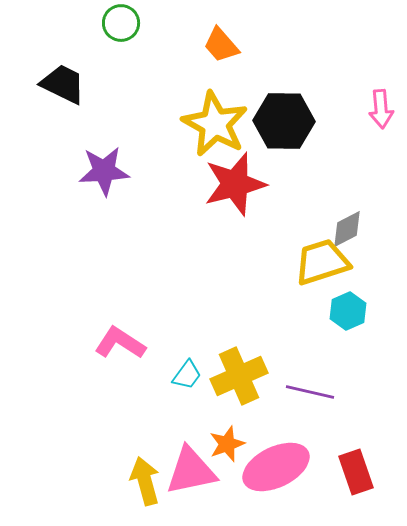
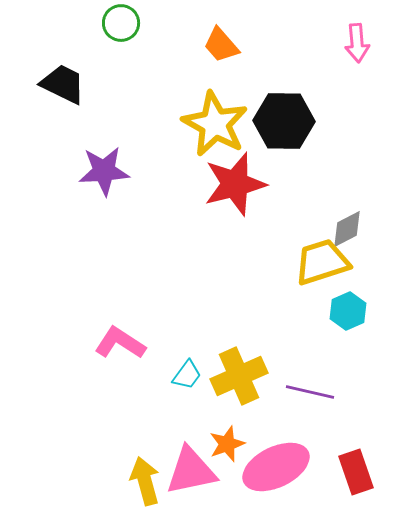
pink arrow: moved 24 px left, 66 px up
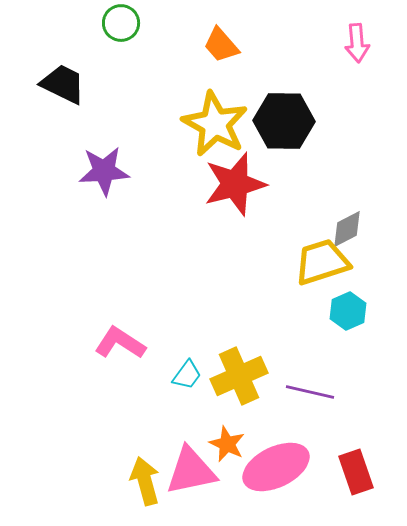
orange star: rotated 27 degrees counterclockwise
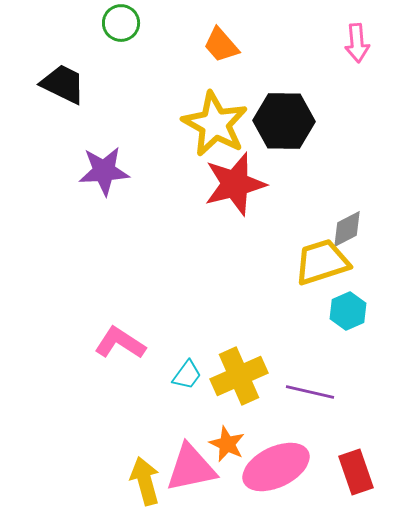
pink triangle: moved 3 px up
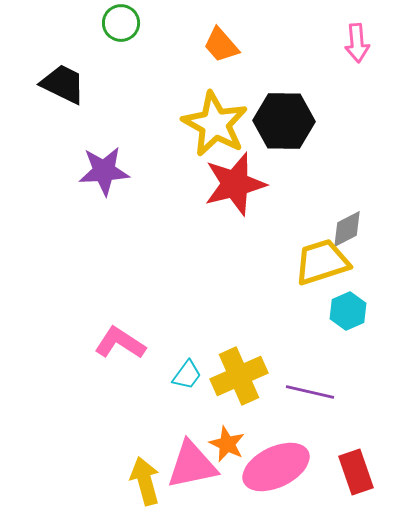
pink triangle: moved 1 px right, 3 px up
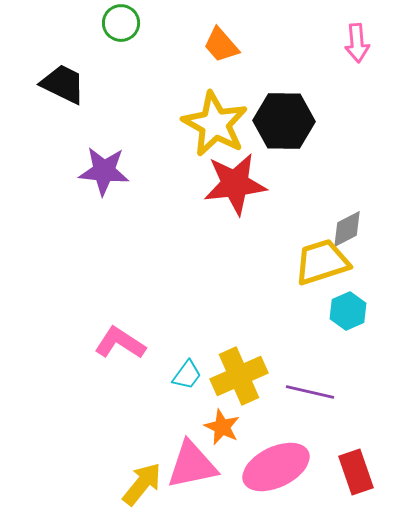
purple star: rotated 9 degrees clockwise
red star: rotated 8 degrees clockwise
orange star: moved 5 px left, 17 px up
yellow arrow: moved 3 px left, 3 px down; rotated 54 degrees clockwise
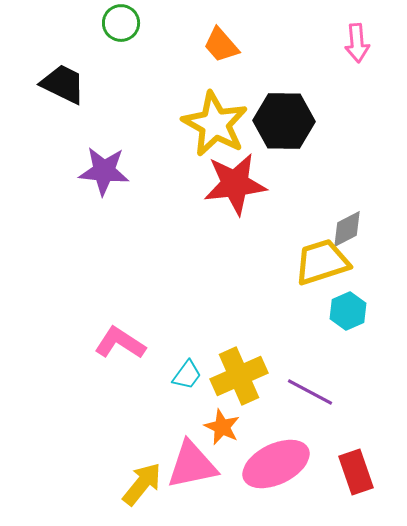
purple line: rotated 15 degrees clockwise
pink ellipse: moved 3 px up
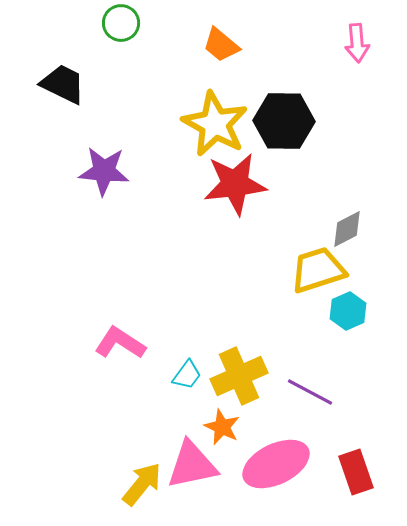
orange trapezoid: rotated 9 degrees counterclockwise
yellow trapezoid: moved 4 px left, 8 px down
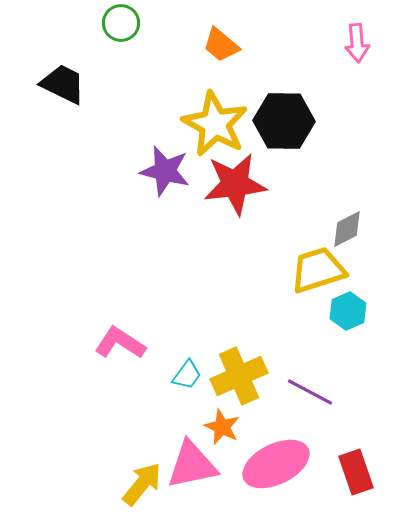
purple star: moved 61 px right; rotated 9 degrees clockwise
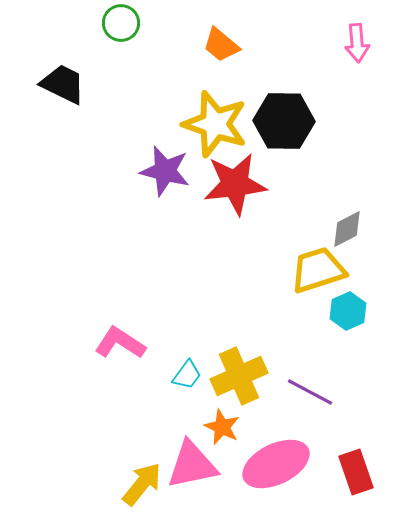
yellow star: rotated 10 degrees counterclockwise
